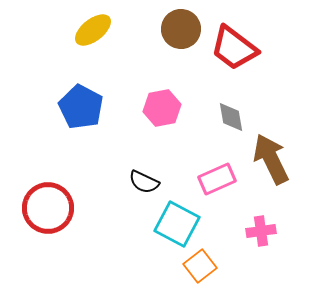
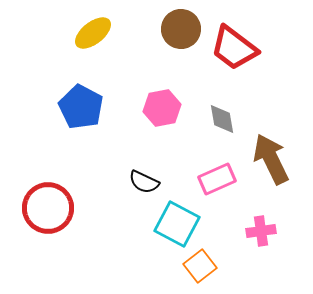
yellow ellipse: moved 3 px down
gray diamond: moved 9 px left, 2 px down
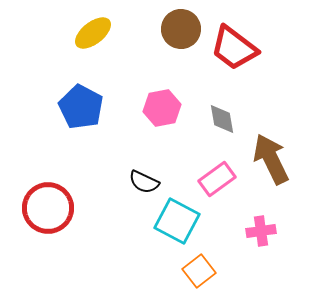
pink rectangle: rotated 12 degrees counterclockwise
cyan square: moved 3 px up
orange square: moved 1 px left, 5 px down
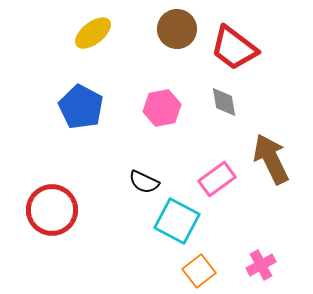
brown circle: moved 4 px left
gray diamond: moved 2 px right, 17 px up
red circle: moved 4 px right, 2 px down
pink cross: moved 34 px down; rotated 20 degrees counterclockwise
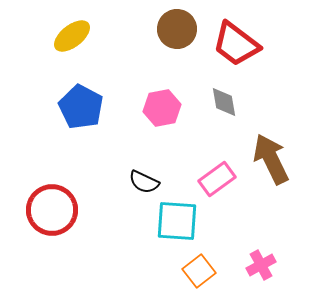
yellow ellipse: moved 21 px left, 3 px down
red trapezoid: moved 2 px right, 4 px up
cyan square: rotated 24 degrees counterclockwise
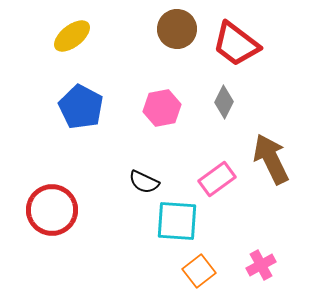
gray diamond: rotated 36 degrees clockwise
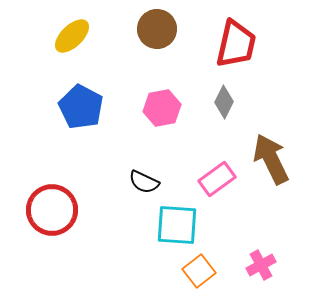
brown circle: moved 20 px left
yellow ellipse: rotated 6 degrees counterclockwise
red trapezoid: rotated 114 degrees counterclockwise
cyan square: moved 4 px down
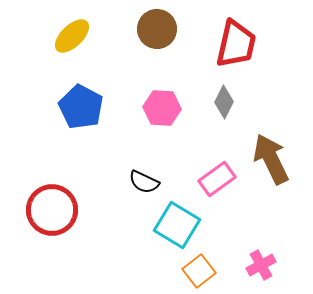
pink hexagon: rotated 15 degrees clockwise
cyan square: rotated 27 degrees clockwise
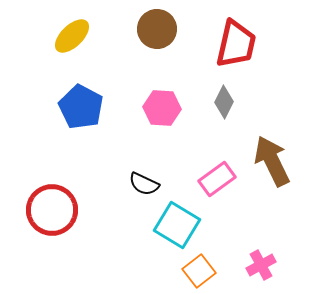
brown arrow: moved 1 px right, 2 px down
black semicircle: moved 2 px down
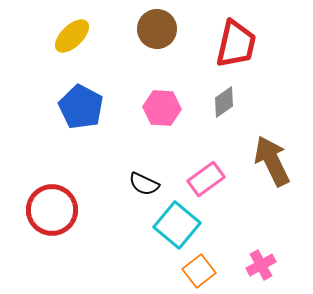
gray diamond: rotated 28 degrees clockwise
pink rectangle: moved 11 px left
cyan square: rotated 9 degrees clockwise
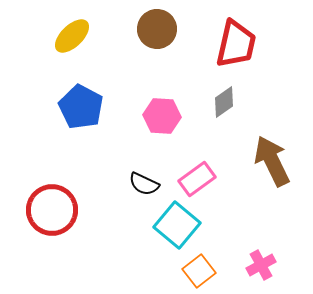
pink hexagon: moved 8 px down
pink rectangle: moved 9 px left
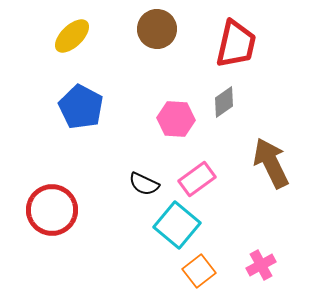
pink hexagon: moved 14 px right, 3 px down
brown arrow: moved 1 px left, 2 px down
